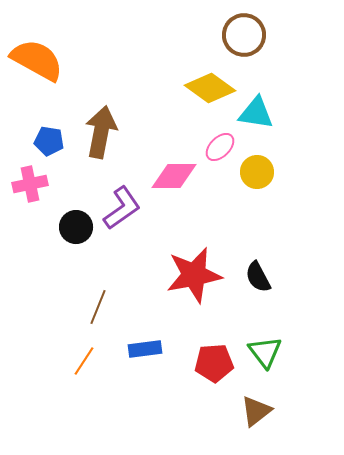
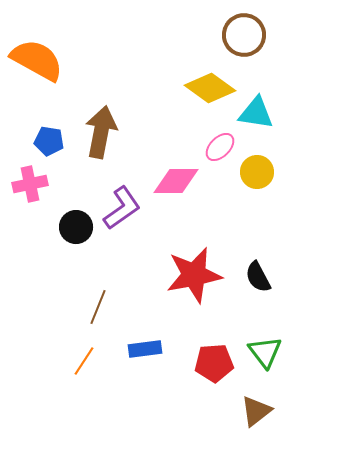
pink diamond: moved 2 px right, 5 px down
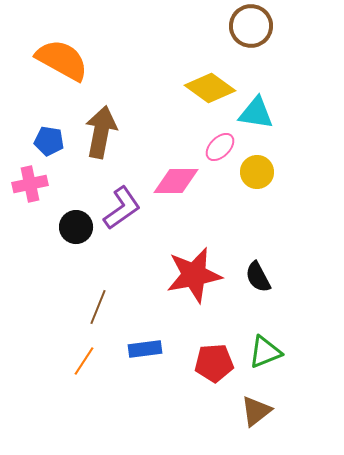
brown circle: moved 7 px right, 9 px up
orange semicircle: moved 25 px right
green triangle: rotated 45 degrees clockwise
